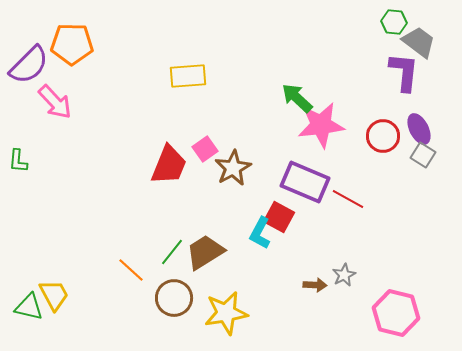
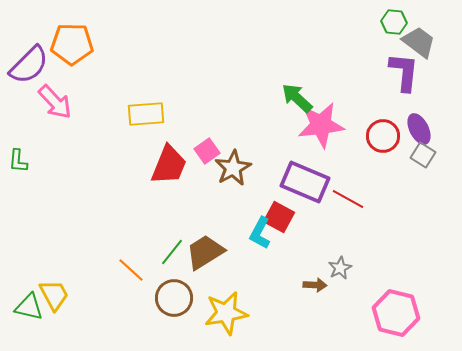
yellow rectangle: moved 42 px left, 38 px down
pink square: moved 2 px right, 2 px down
gray star: moved 4 px left, 7 px up
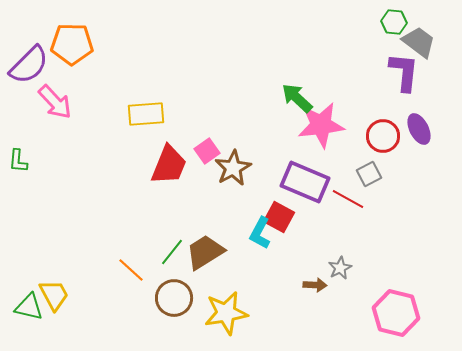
gray square: moved 54 px left, 19 px down; rotated 30 degrees clockwise
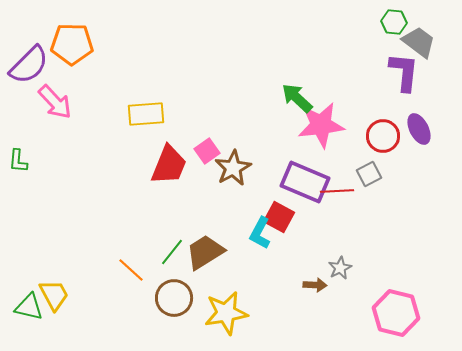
red line: moved 11 px left, 8 px up; rotated 32 degrees counterclockwise
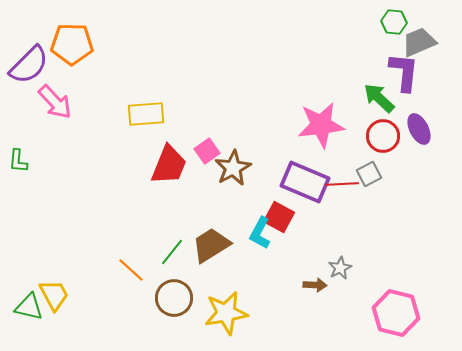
gray trapezoid: rotated 60 degrees counterclockwise
green arrow: moved 82 px right
red line: moved 5 px right, 7 px up
brown trapezoid: moved 6 px right, 7 px up
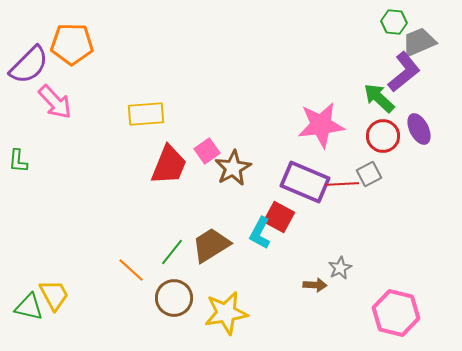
purple L-shape: rotated 45 degrees clockwise
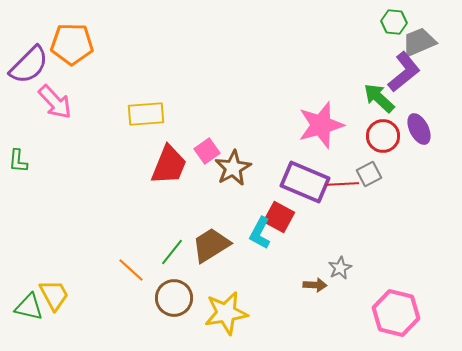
pink star: rotated 9 degrees counterclockwise
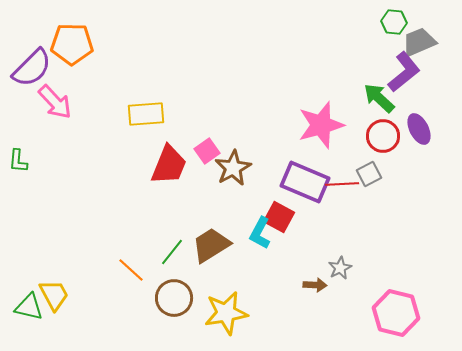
purple semicircle: moved 3 px right, 3 px down
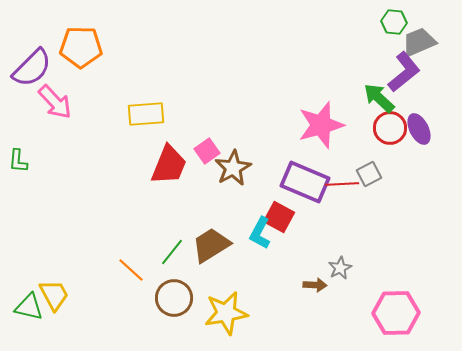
orange pentagon: moved 9 px right, 3 px down
red circle: moved 7 px right, 8 px up
pink hexagon: rotated 15 degrees counterclockwise
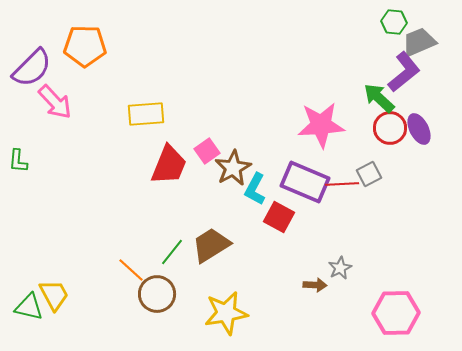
orange pentagon: moved 4 px right, 1 px up
pink star: rotated 12 degrees clockwise
cyan L-shape: moved 5 px left, 44 px up
brown circle: moved 17 px left, 4 px up
